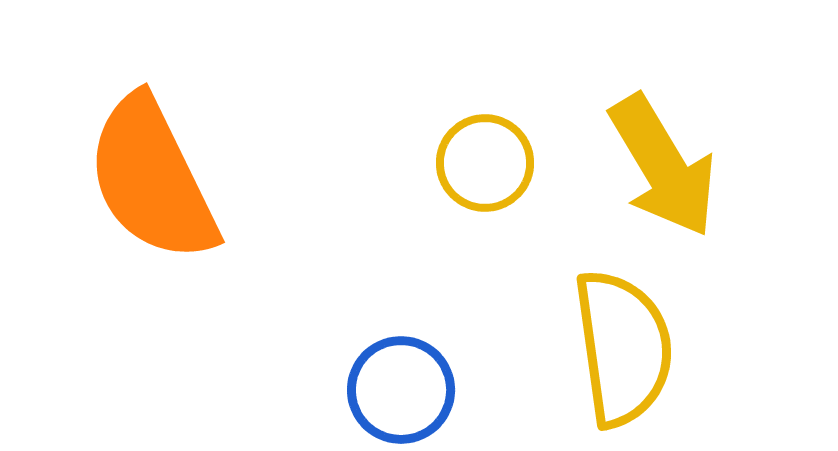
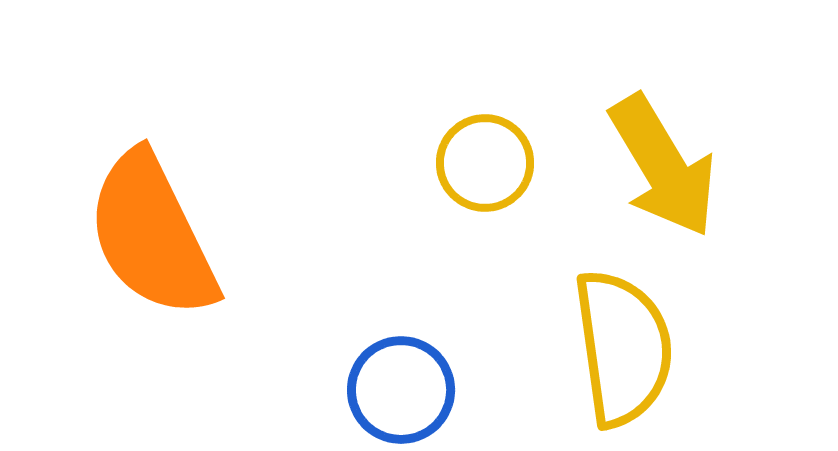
orange semicircle: moved 56 px down
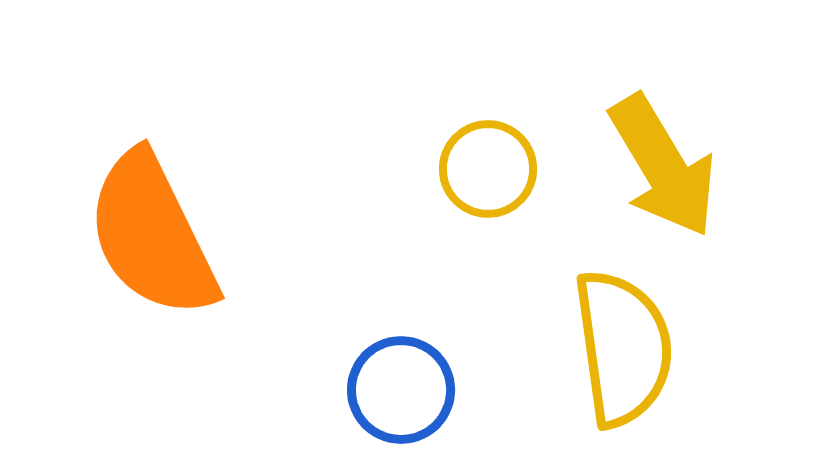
yellow circle: moved 3 px right, 6 px down
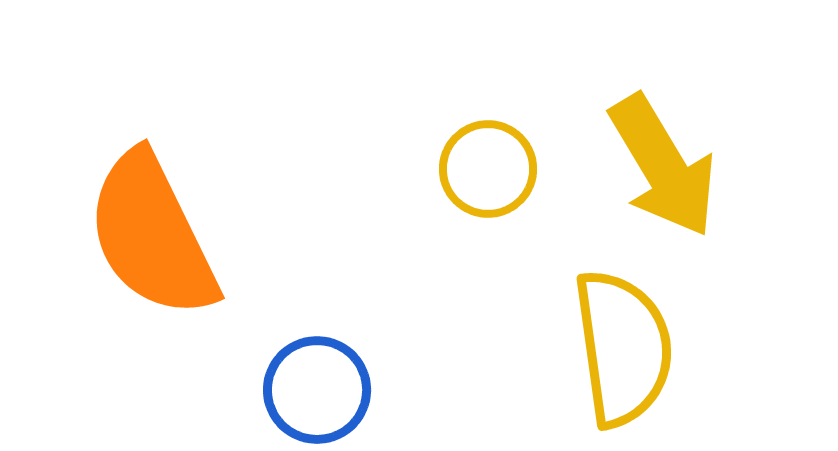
blue circle: moved 84 px left
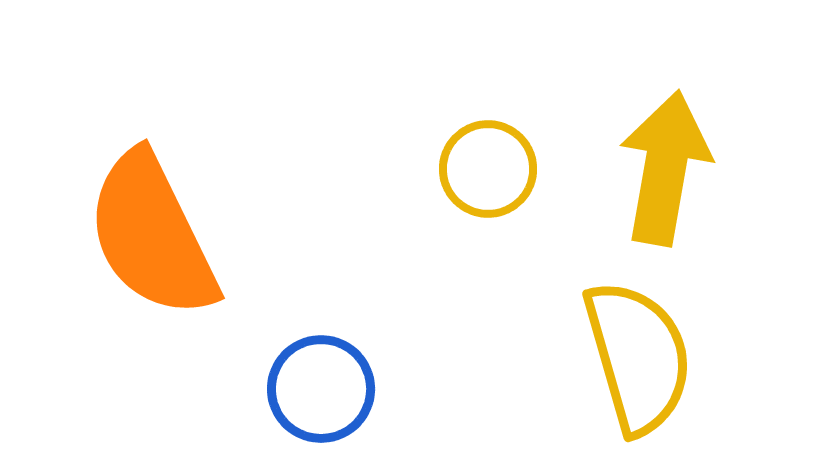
yellow arrow: moved 2 px right, 2 px down; rotated 139 degrees counterclockwise
yellow semicircle: moved 15 px right, 9 px down; rotated 8 degrees counterclockwise
blue circle: moved 4 px right, 1 px up
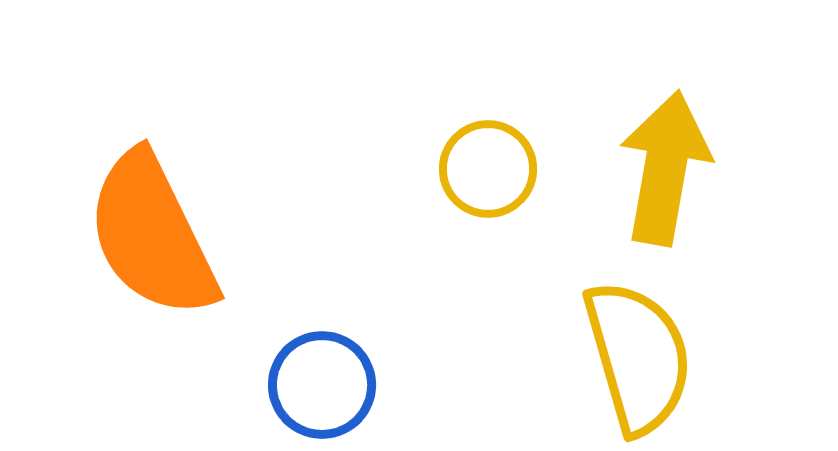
blue circle: moved 1 px right, 4 px up
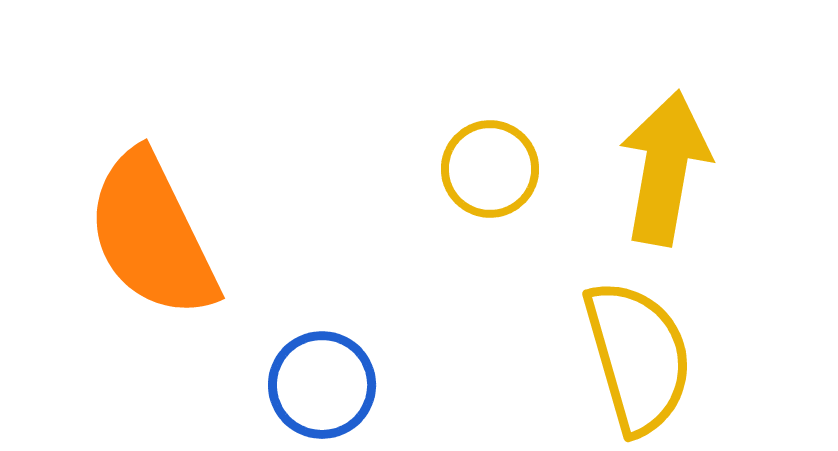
yellow circle: moved 2 px right
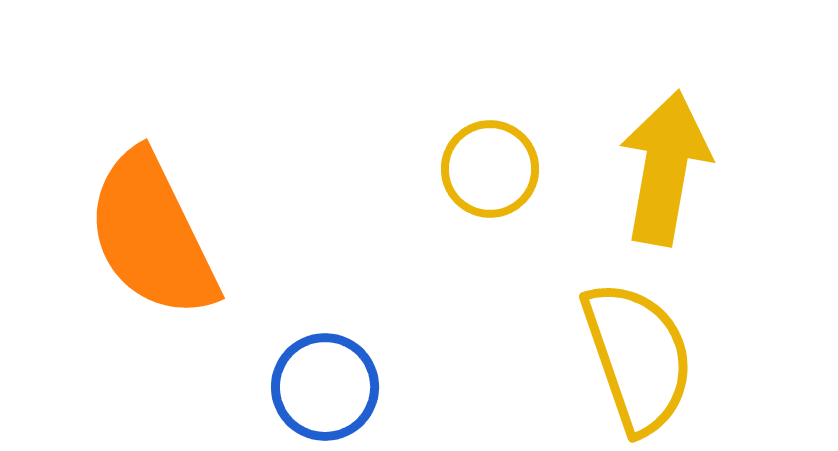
yellow semicircle: rotated 3 degrees counterclockwise
blue circle: moved 3 px right, 2 px down
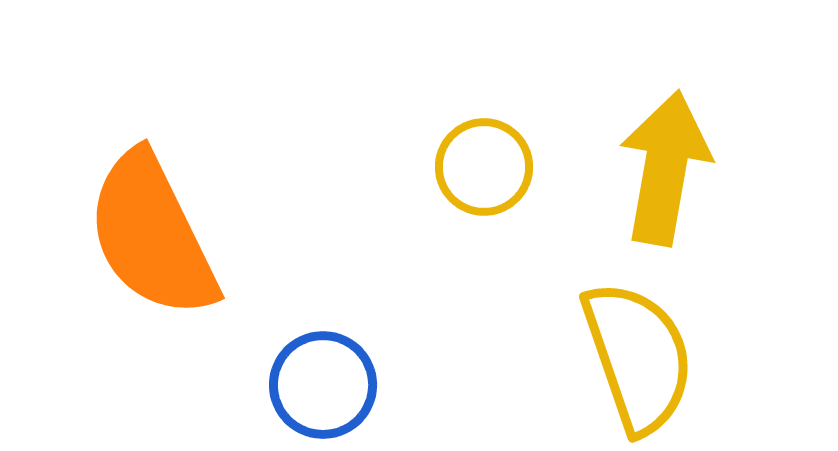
yellow circle: moved 6 px left, 2 px up
blue circle: moved 2 px left, 2 px up
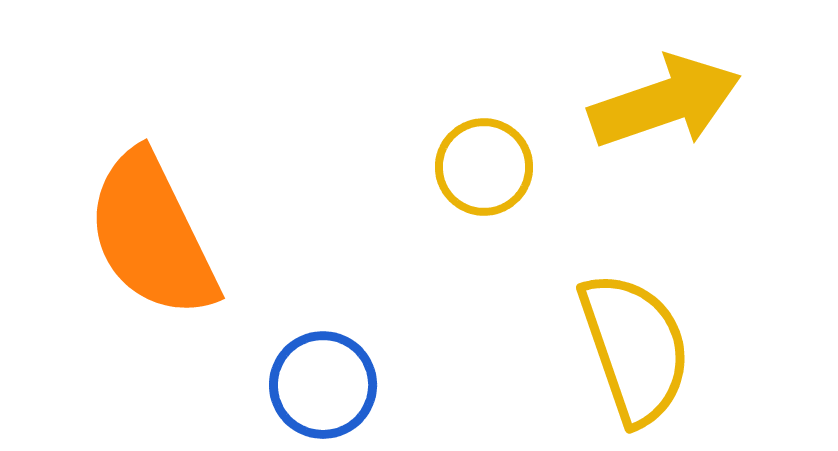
yellow arrow: moved 66 px up; rotated 61 degrees clockwise
yellow semicircle: moved 3 px left, 9 px up
